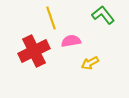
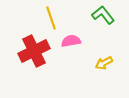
yellow arrow: moved 14 px right
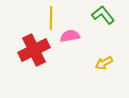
yellow line: rotated 20 degrees clockwise
pink semicircle: moved 1 px left, 5 px up
red cross: moved 1 px up
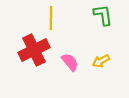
green L-shape: rotated 30 degrees clockwise
pink semicircle: moved 26 px down; rotated 60 degrees clockwise
yellow arrow: moved 3 px left, 2 px up
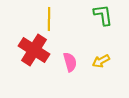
yellow line: moved 2 px left, 1 px down
red cross: rotated 32 degrees counterclockwise
pink semicircle: rotated 24 degrees clockwise
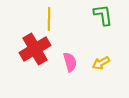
red cross: moved 1 px right, 1 px up; rotated 28 degrees clockwise
yellow arrow: moved 2 px down
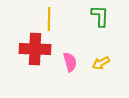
green L-shape: moved 3 px left, 1 px down; rotated 10 degrees clockwise
red cross: rotated 32 degrees clockwise
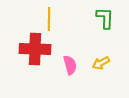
green L-shape: moved 5 px right, 2 px down
pink semicircle: moved 3 px down
